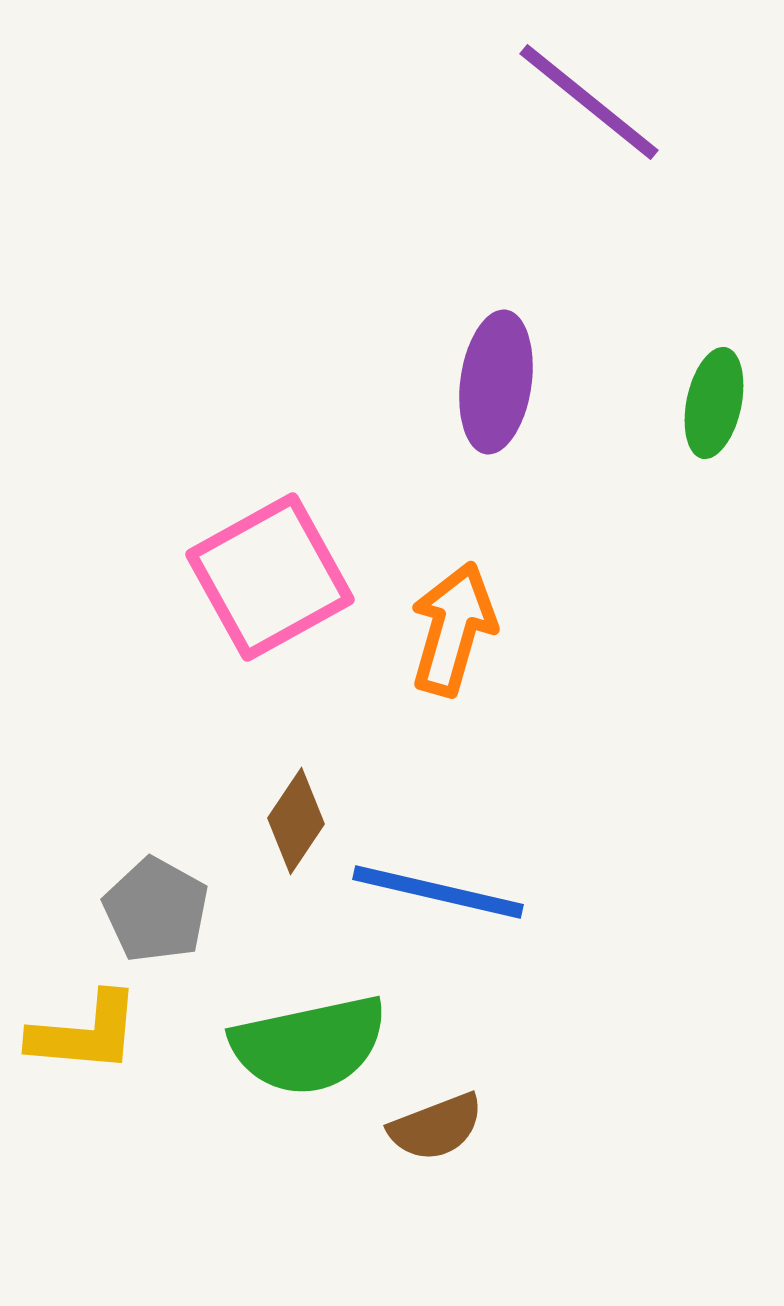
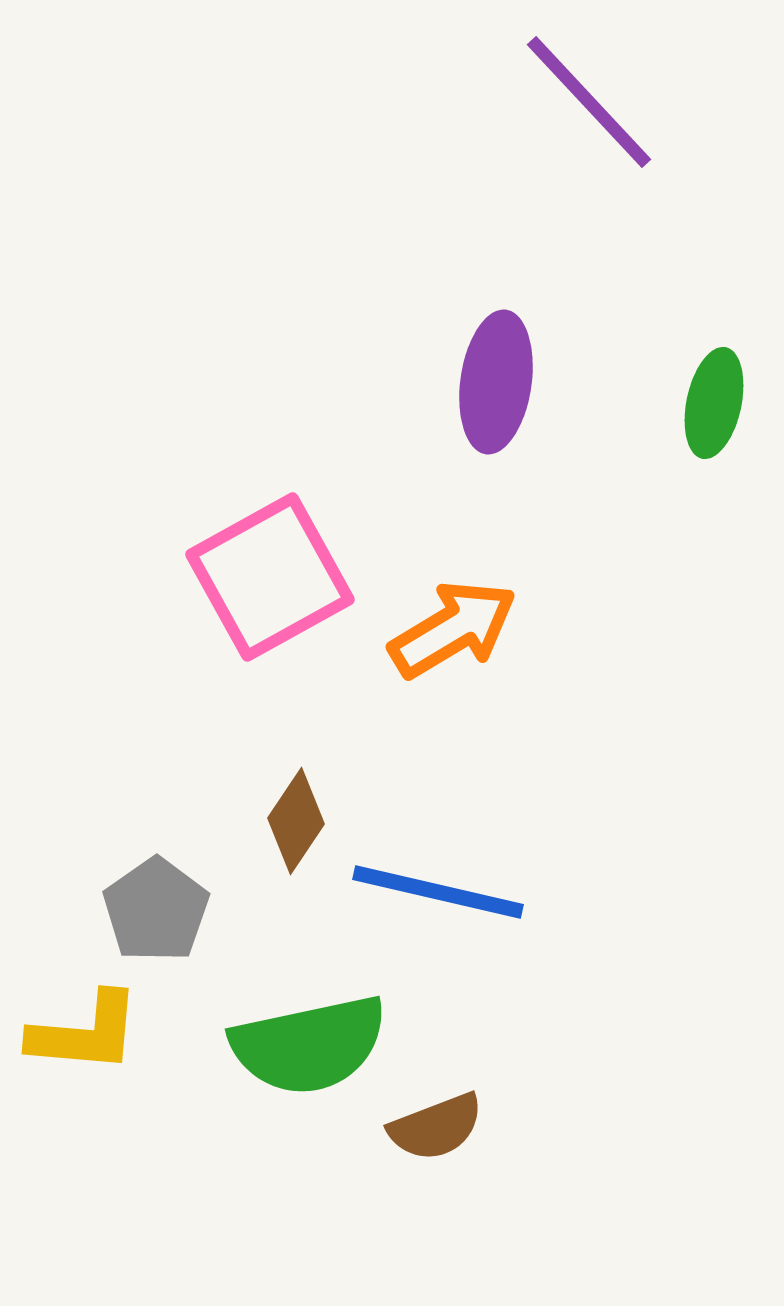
purple line: rotated 8 degrees clockwise
orange arrow: rotated 43 degrees clockwise
gray pentagon: rotated 8 degrees clockwise
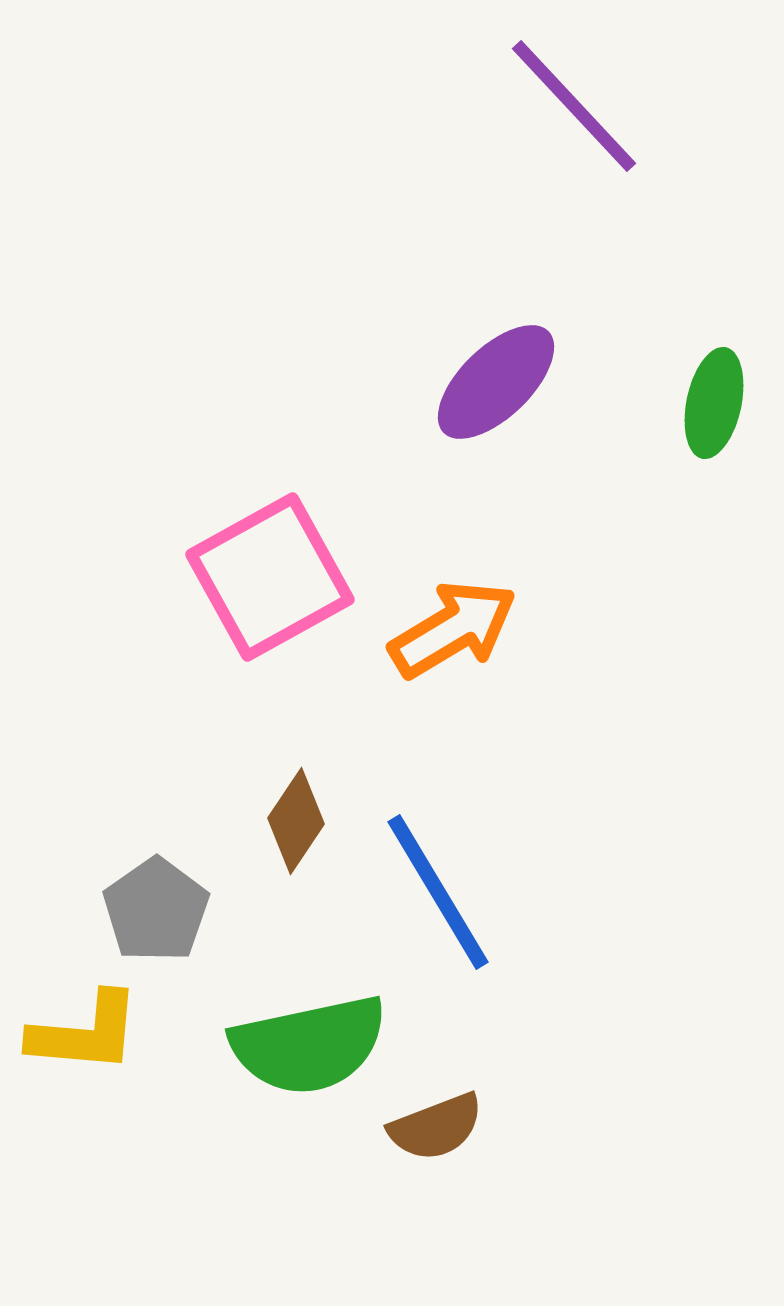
purple line: moved 15 px left, 4 px down
purple ellipse: rotated 38 degrees clockwise
blue line: rotated 46 degrees clockwise
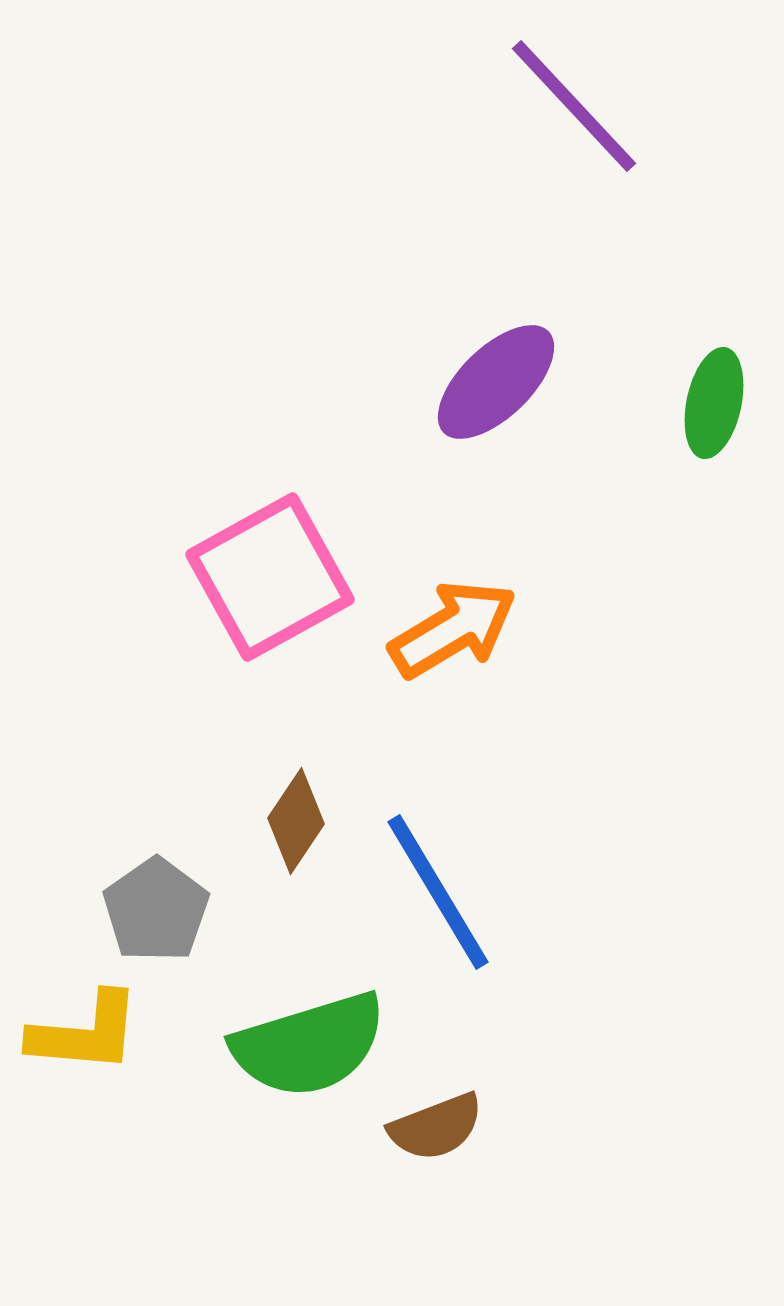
green semicircle: rotated 5 degrees counterclockwise
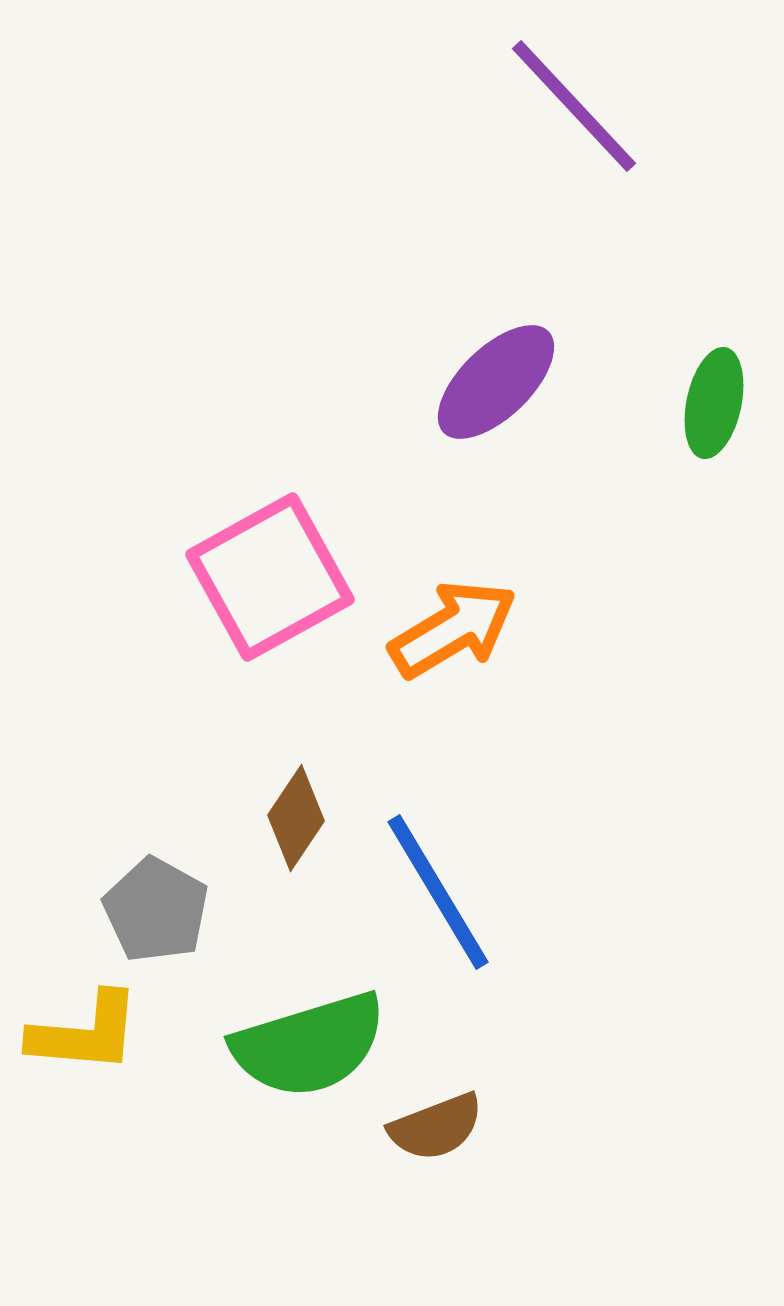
brown diamond: moved 3 px up
gray pentagon: rotated 8 degrees counterclockwise
